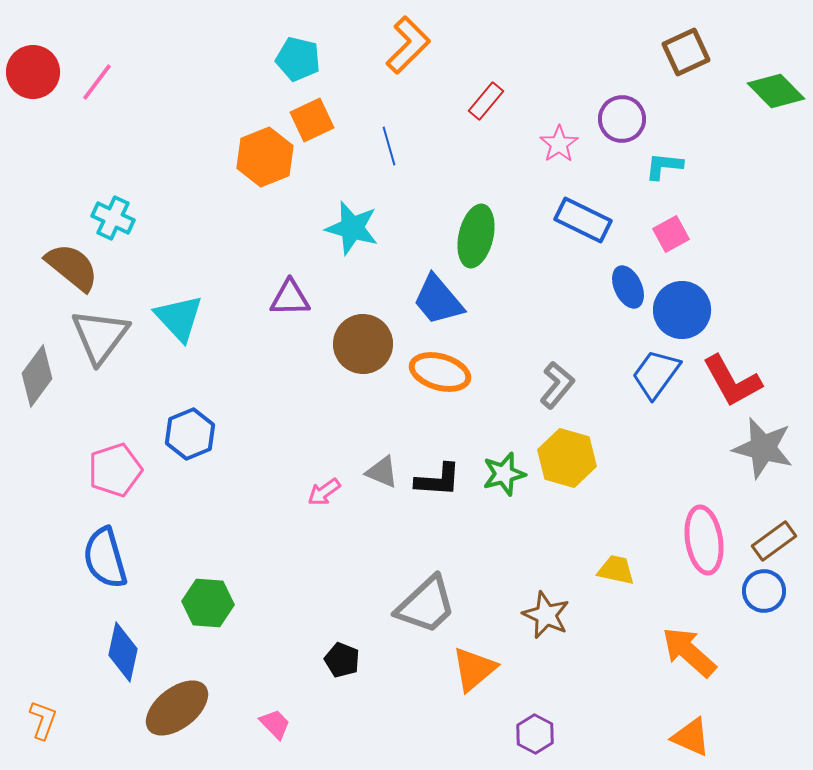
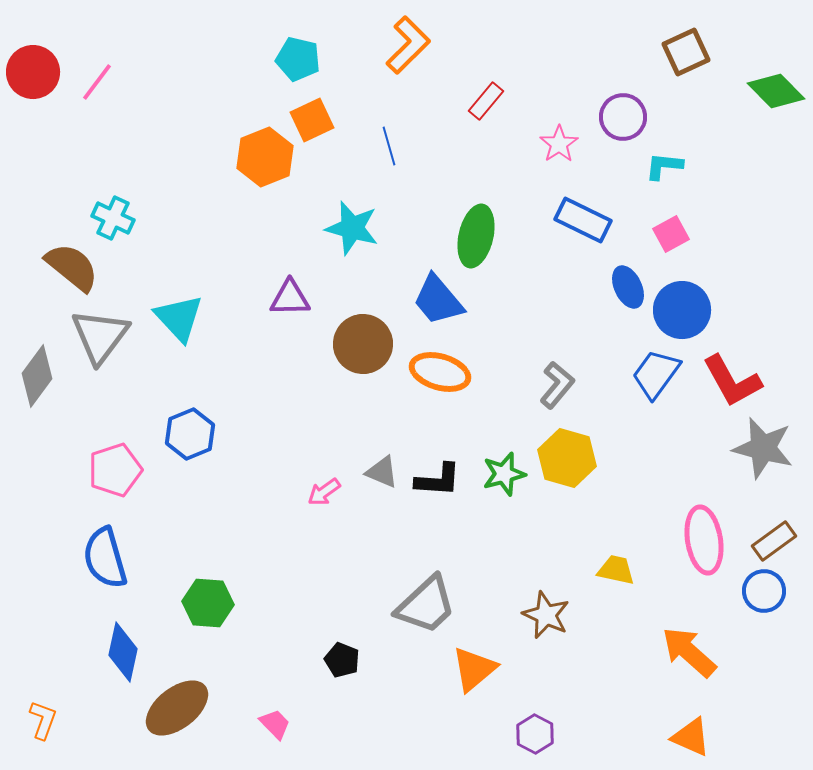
purple circle at (622, 119): moved 1 px right, 2 px up
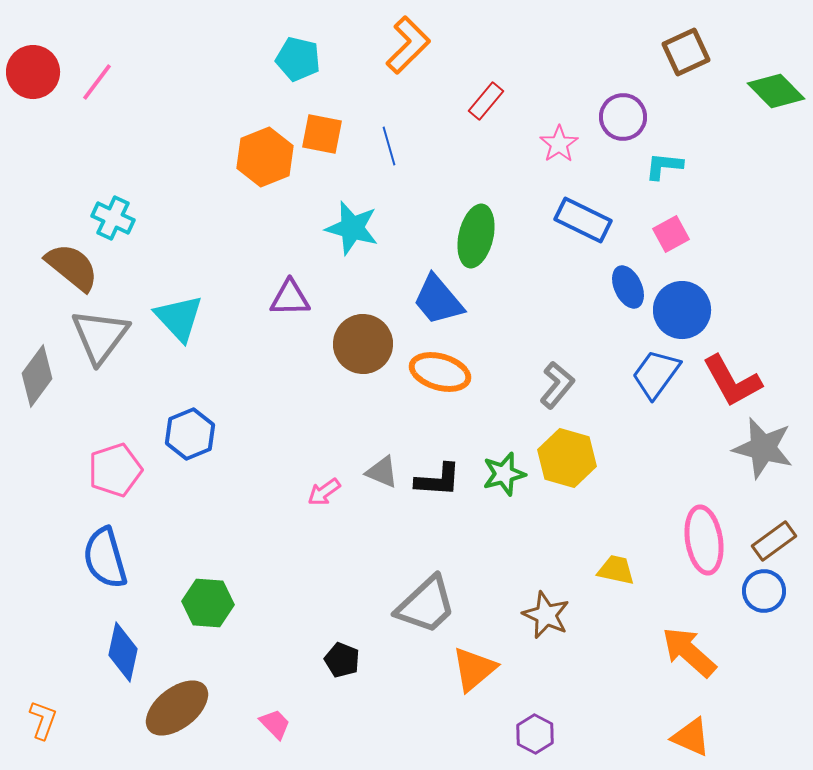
orange square at (312, 120): moved 10 px right, 14 px down; rotated 36 degrees clockwise
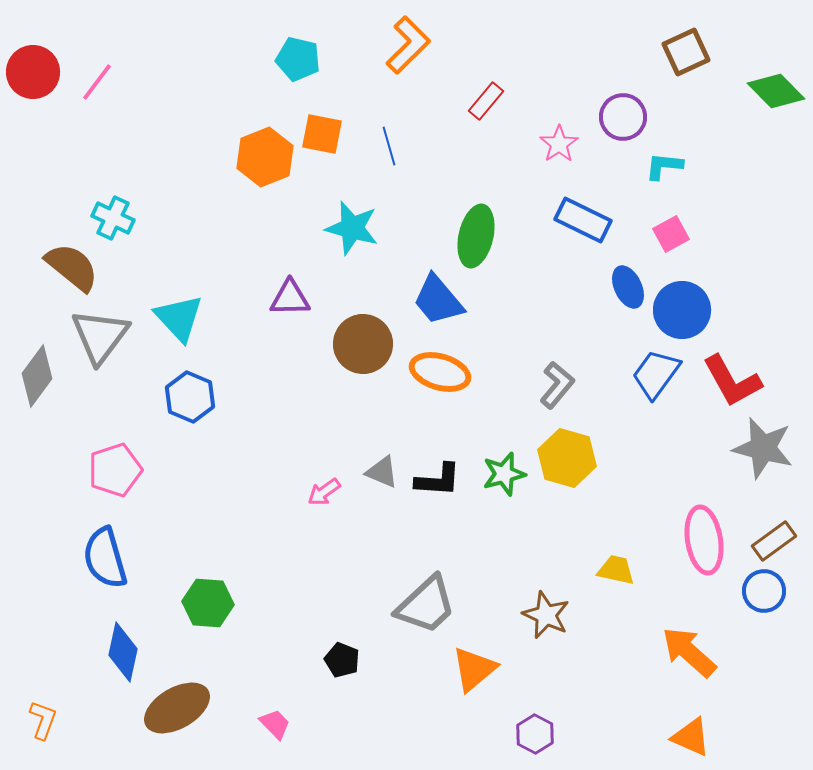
blue hexagon at (190, 434): moved 37 px up; rotated 15 degrees counterclockwise
brown ellipse at (177, 708): rotated 8 degrees clockwise
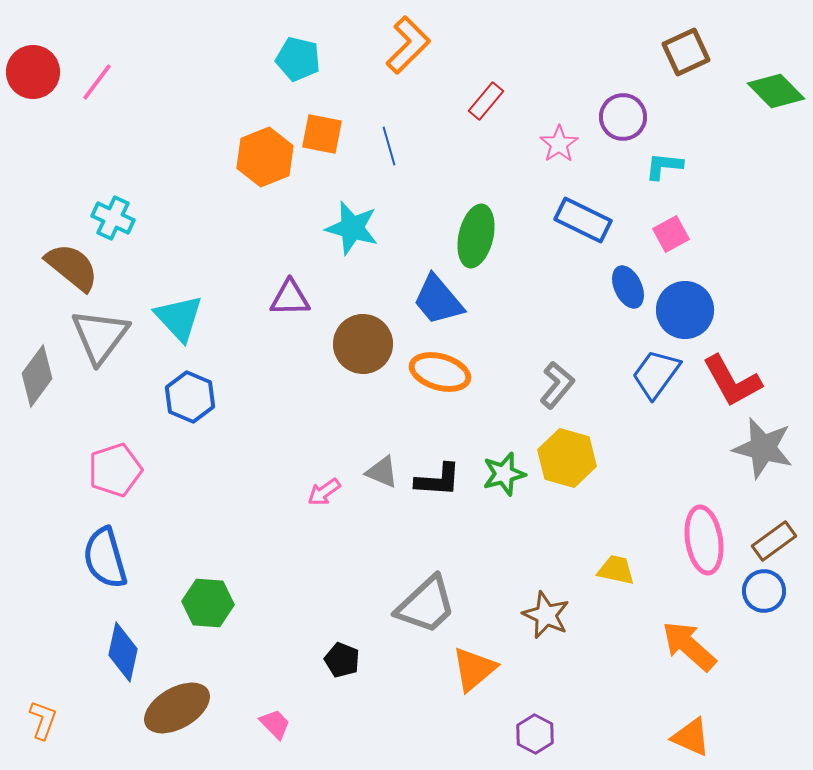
blue circle at (682, 310): moved 3 px right
orange arrow at (689, 652): moved 6 px up
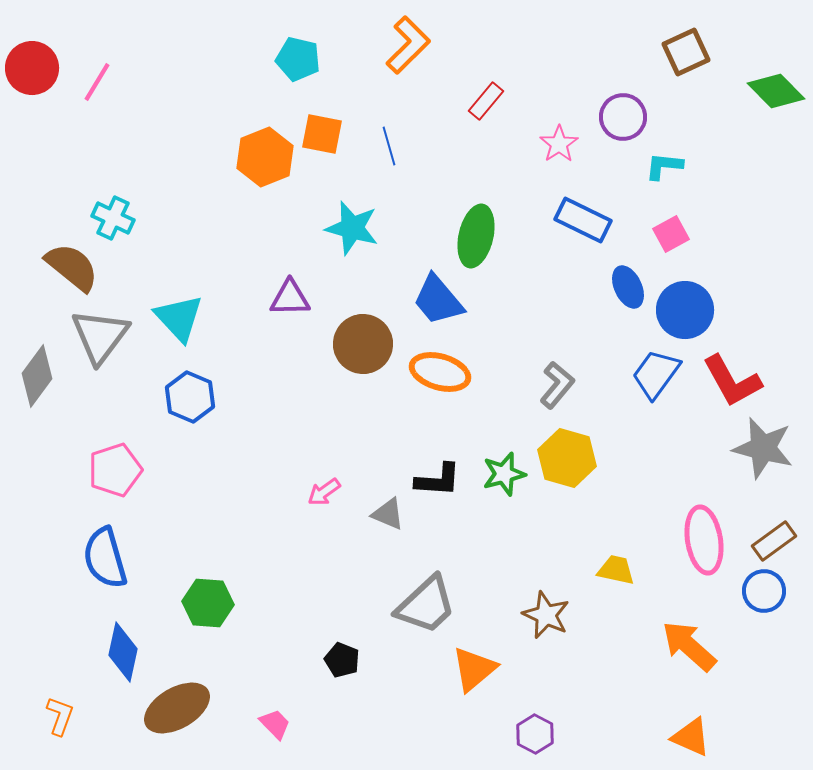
red circle at (33, 72): moved 1 px left, 4 px up
pink line at (97, 82): rotated 6 degrees counterclockwise
gray triangle at (382, 472): moved 6 px right, 42 px down
orange L-shape at (43, 720): moved 17 px right, 4 px up
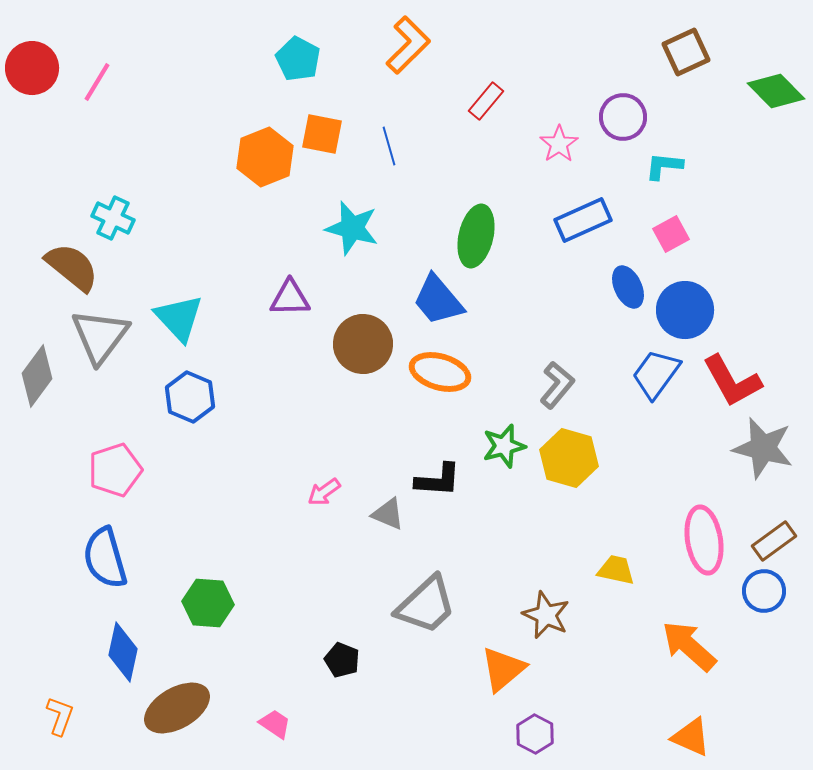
cyan pentagon at (298, 59): rotated 15 degrees clockwise
blue rectangle at (583, 220): rotated 50 degrees counterclockwise
yellow hexagon at (567, 458): moved 2 px right
green star at (504, 474): moved 28 px up
orange triangle at (474, 669): moved 29 px right
pink trapezoid at (275, 724): rotated 12 degrees counterclockwise
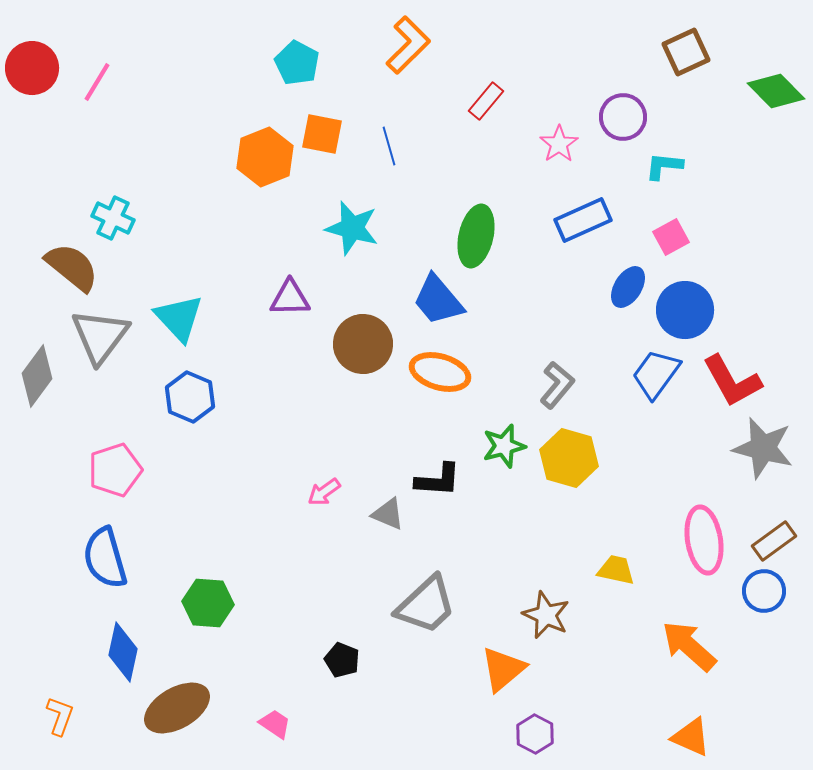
cyan pentagon at (298, 59): moved 1 px left, 4 px down
pink square at (671, 234): moved 3 px down
blue ellipse at (628, 287): rotated 57 degrees clockwise
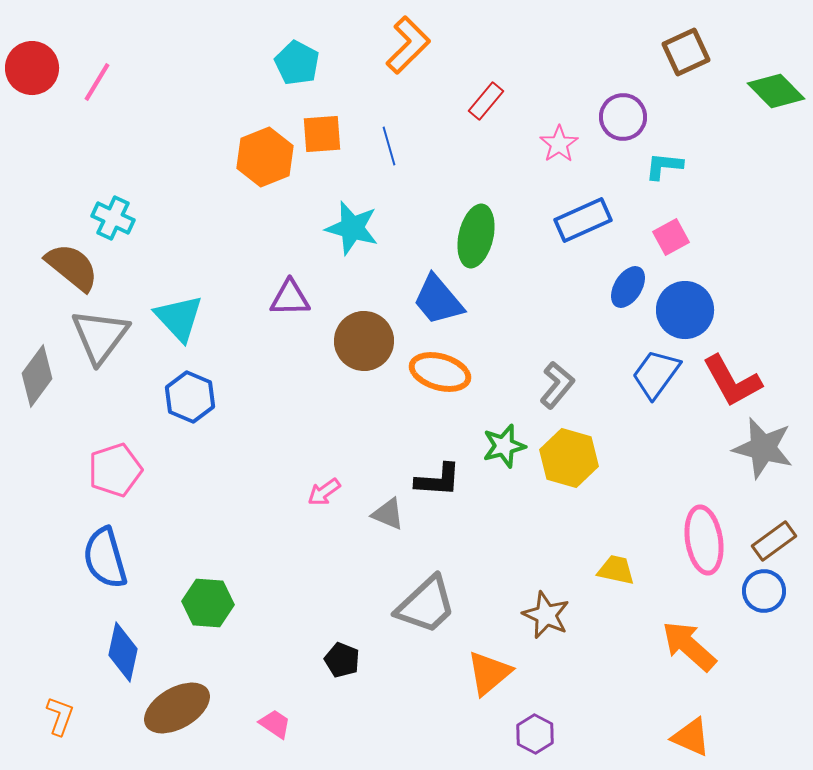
orange square at (322, 134): rotated 15 degrees counterclockwise
brown circle at (363, 344): moved 1 px right, 3 px up
orange triangle at (503, 669): moved 14 px left, 4 px down
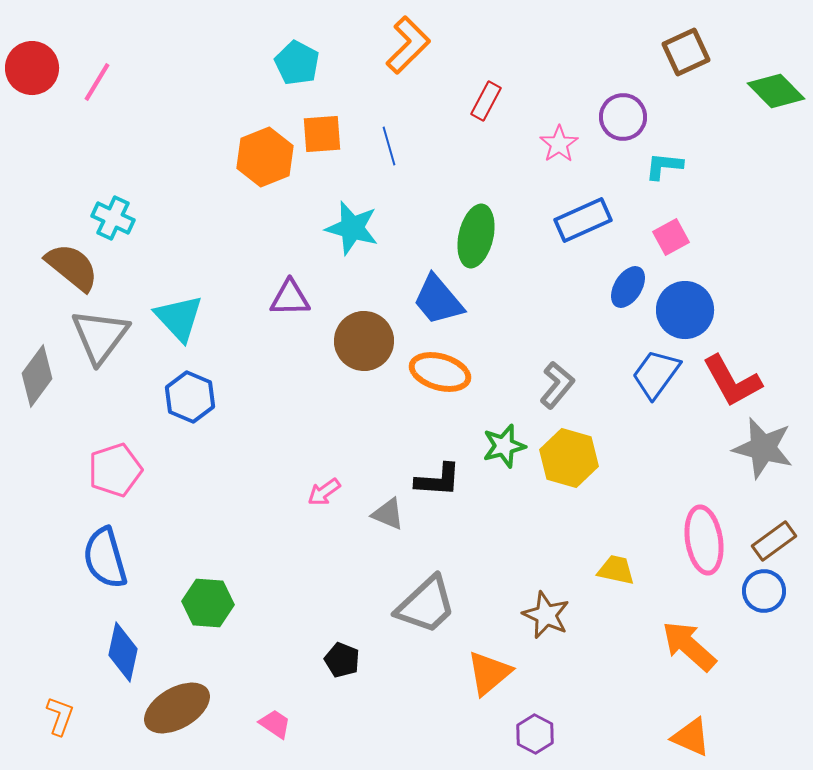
red rectangle at (486, 101): rotated 12 degrees counterclockwise
